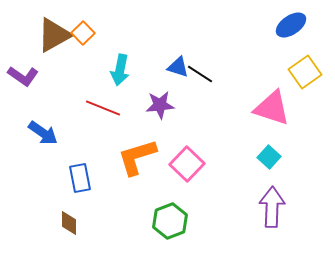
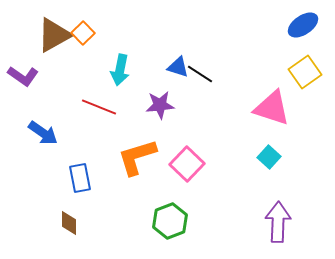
blue ellipse: moved 12 px right
red line: moved 4 px left, 1 px up
purple arrow: moved 6 px right, 15 px down
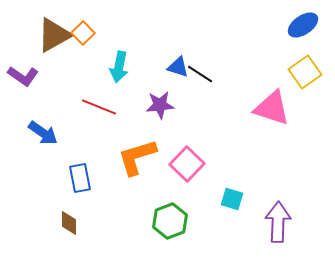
cyan arrow: moved 1 px left, 3 px up
cyan square: moved 37 px left, 42 px down; rotated 25 degrees counterclockwise
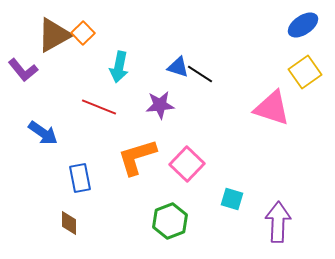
purple L-shape: moved 6 px up; rotated 16 degrees clockwise
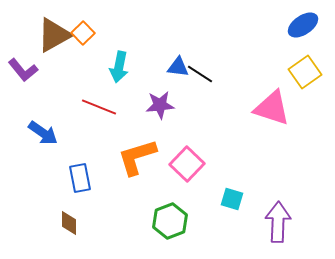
blue triangle: rotated 10 degrees counterclockwise
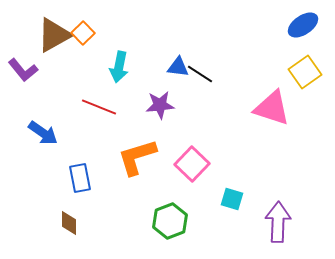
pink square: moved 5 px right
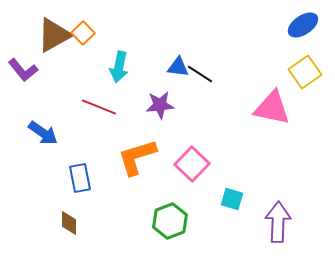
pink triangle: rotated 6 degrees counterclockwise
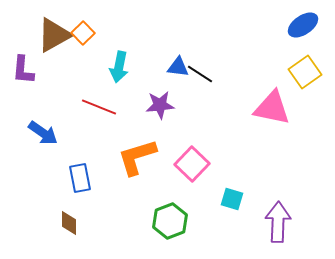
purple L-shape: rotated 44 degrees clockwise
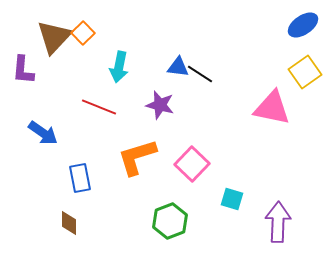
brown triangle: moved 2 px down; rotated 18 degrees counterclockwise
purple star: rotated 20 degrees clockwise
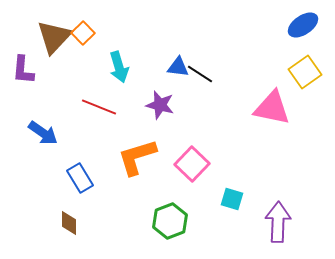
cyan arrow: rotated 28 degrees counterclockwise
blue rectangle: rotated 20 degrees counterclockwise
